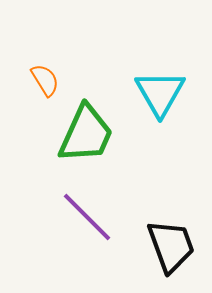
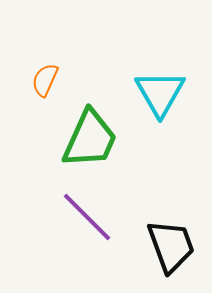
orange semicircle: rotated 124 degrees counterclockwise
green trapezoid: moved 4 px right, 5 px down
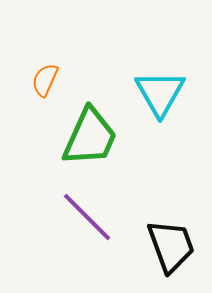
green trapezoid: moved 2 px up
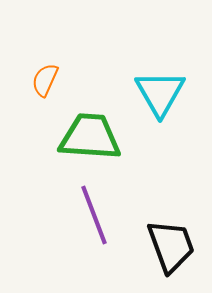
green trapezoid: rotated 110 degrees counterclockwise
purple line: moved 7 px right, 2 px up; rotated 24 degrees clockwise
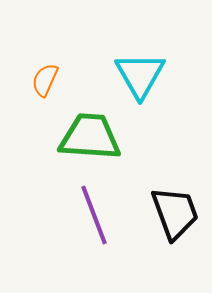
cyan triangle: moved 20 px left, 18 px up
black trapezoid: moved 4 px right, 33 px up
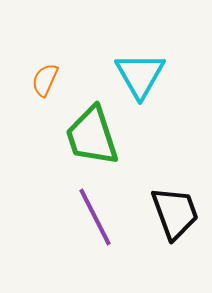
green trapezoid: moved 2 px right, 1 px up; rotated 112 degrees counterclockwise
purple line: moved 1 px right, 2 px down; rotated 6 degrees counterclockwise
